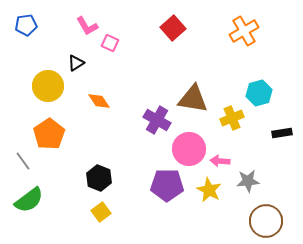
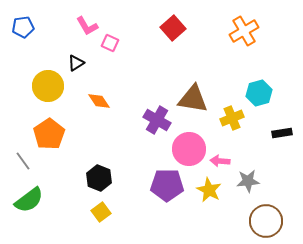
blue pentagon: moved 3 px left, 2 px down
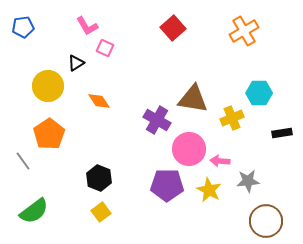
pink square: moved 5 px left, 5 px down
cyan hexagon: rotated 15 degrees clockwise
green semicircle: moved 5 px right, 11 px down
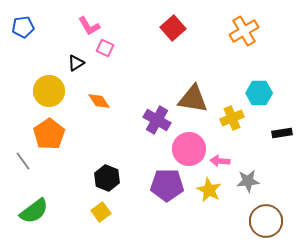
pink L-shape: moved 2 px right
yellow circle: moved 1 px right, 5 px down
black hexagon: moved 8 px right
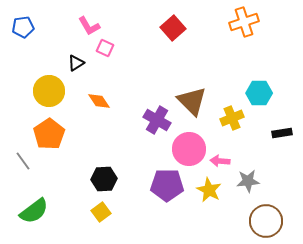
orange cross: moved 9 px up; rotated 12 degrees clockwise
brown triangle: moved 1 px left, 2 px down; rotated 36 degrees clockwise
black hexagon: moved 3 px left, 1 px down; rotated 25 degrees counterclockwise
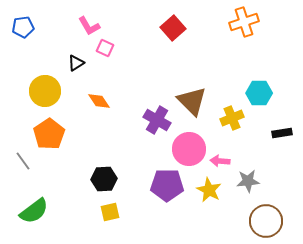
yellow circle: moved 4 px left
yellow square: moved 9 px right; rotated 24 degrees clockwise
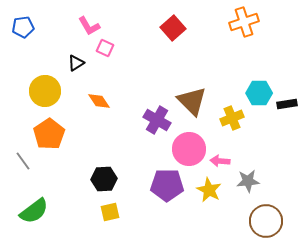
black rectangle: moved 5 px right, 29 px up
